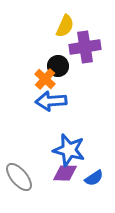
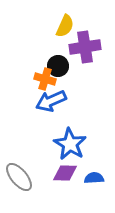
orange cross: rotated 25 degrees counterclockwise
blue arrow: rotated 20 degrees counterclockwise
blue star: moved 1 px right, 6 px up; rotated 16 degrees clockwise
blue semicircle: rotated 150 degrees counterclockwise
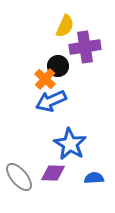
orange cross: rotated 25 degrees clockwise
purple diamond: moved 12 px left
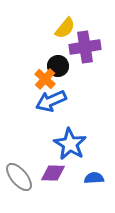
yellow semicircle: moved 2 px down; rotated 15 degrees clockwise
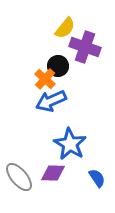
purple cross: rotated 28 degrees clockwise
blue semicircle: moved 3 px right; rotated 60 degrees clockwise
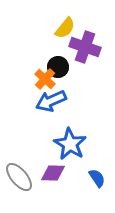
black circle: moved 1 px down
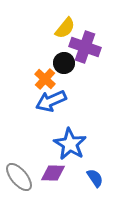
black circle: moved 6 px right, 4 px up
blue semicircle: moved 2 px left
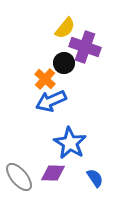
blue star: moved 1 px up
